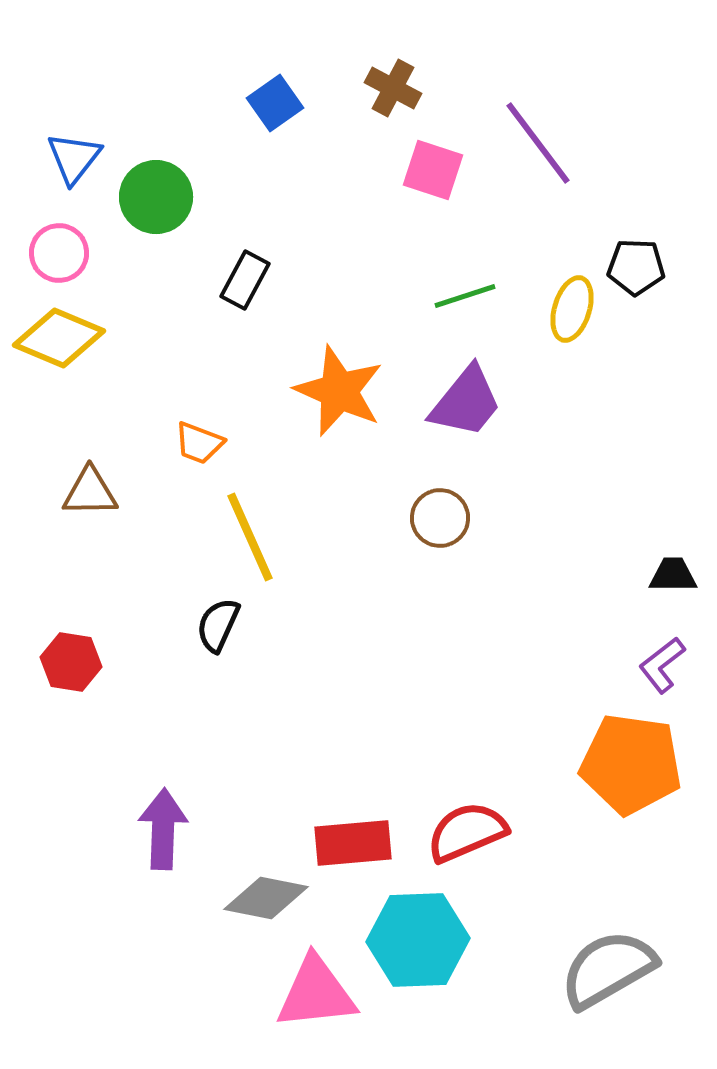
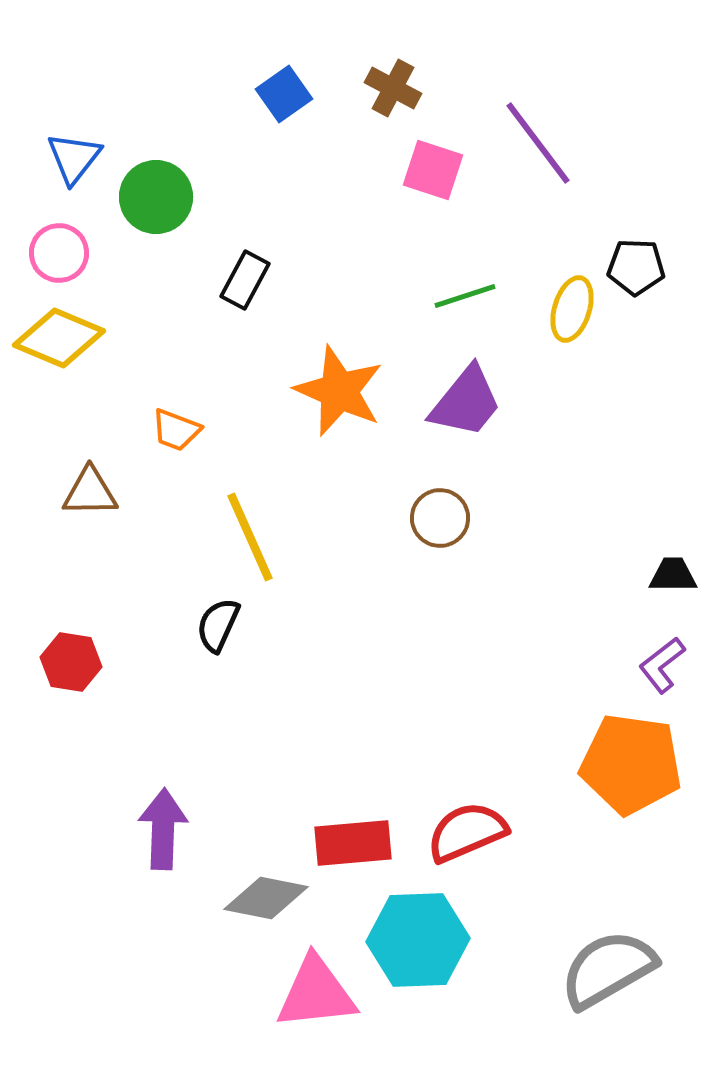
blue square: moved 9 px right, 9 px up
orange trapezoid: moved 23 px left, 13 px up
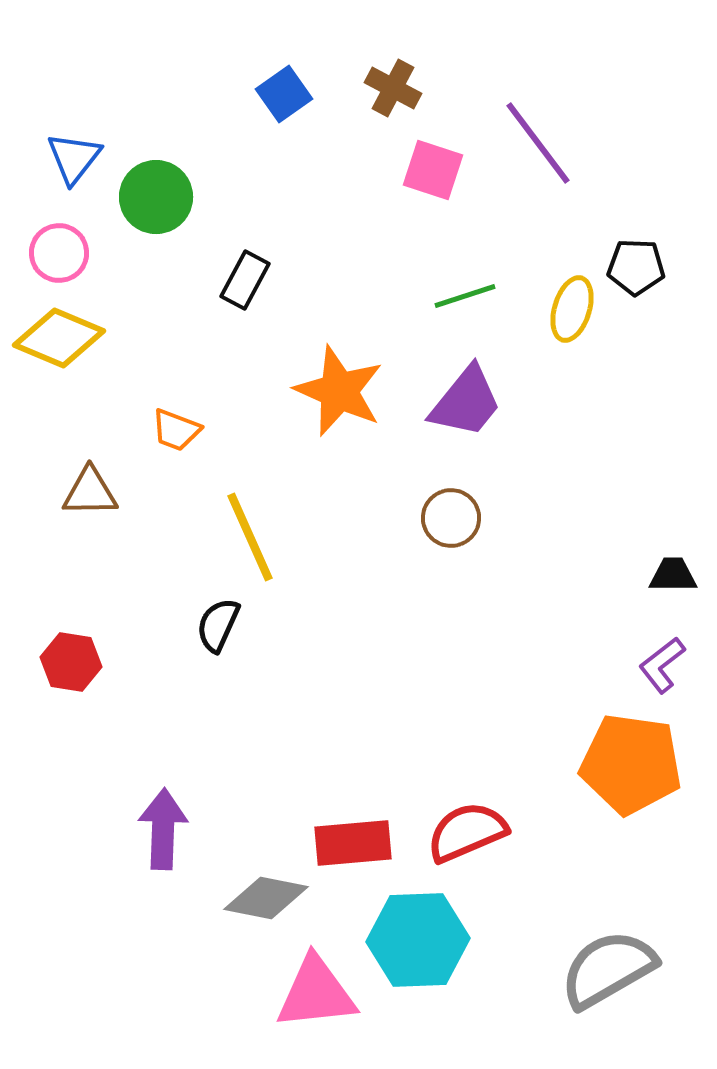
brown circle: moved 11 px right
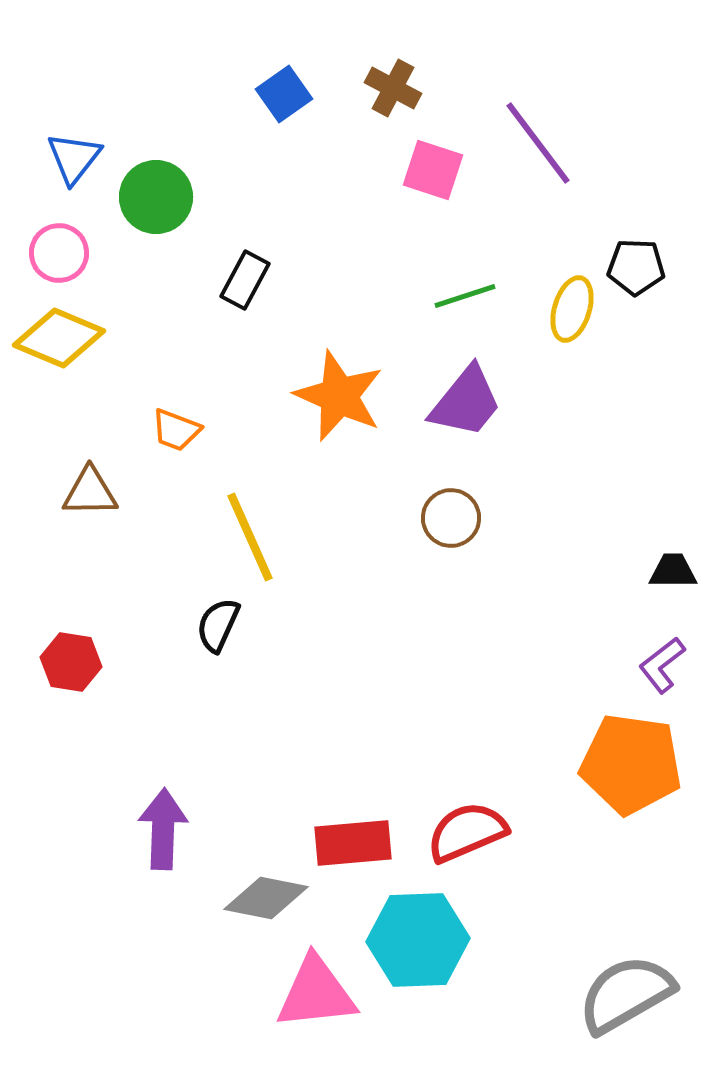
orange star: moved 5 px down
black trapezoid: moved 4 px up
gray semicircle: moved 18 px right, 25 px down
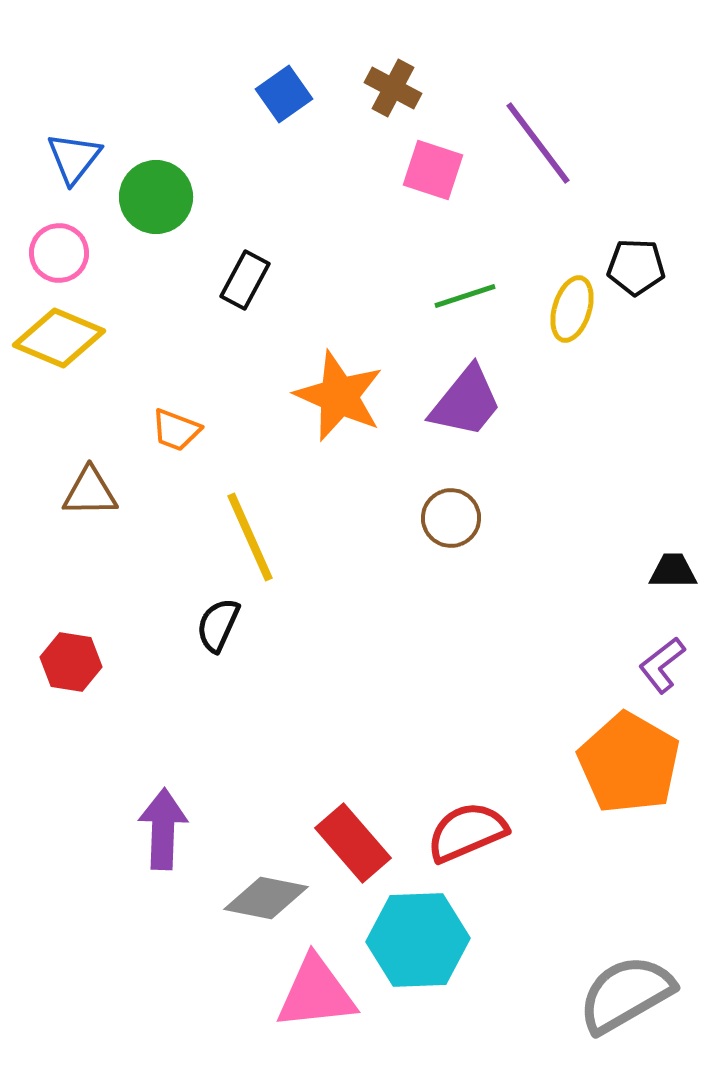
orange pentagon: moved 2 px left, 1 px up; rotated 22 degrees clockwise
red rectangle: rotated 54 degrees clockwise
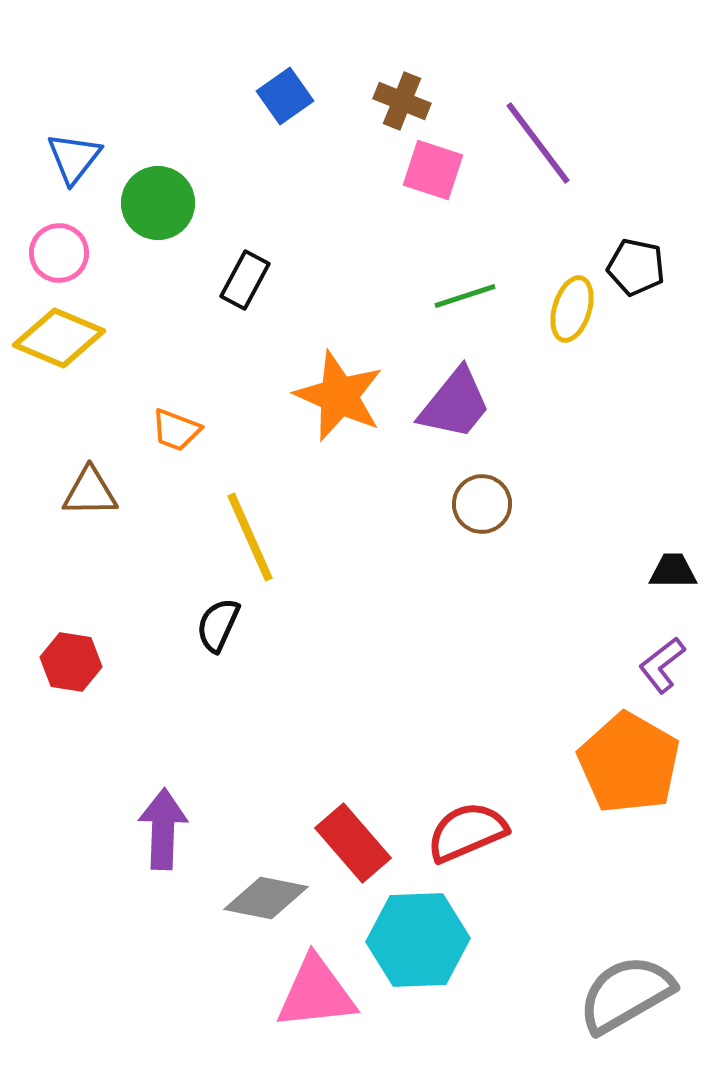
brown cross: moved 9 px right, 13 px down; rotated 6 degrees counterclockwise
blue square: moved 1 px right, 2 px down
green circle: moved 2 px right, 6 px down
black pentagon: rotated 10 degrees clockwise
purple trapezoid: moved 11 px left, 2 px down
brown circle: moved 31 px right, 14 px up
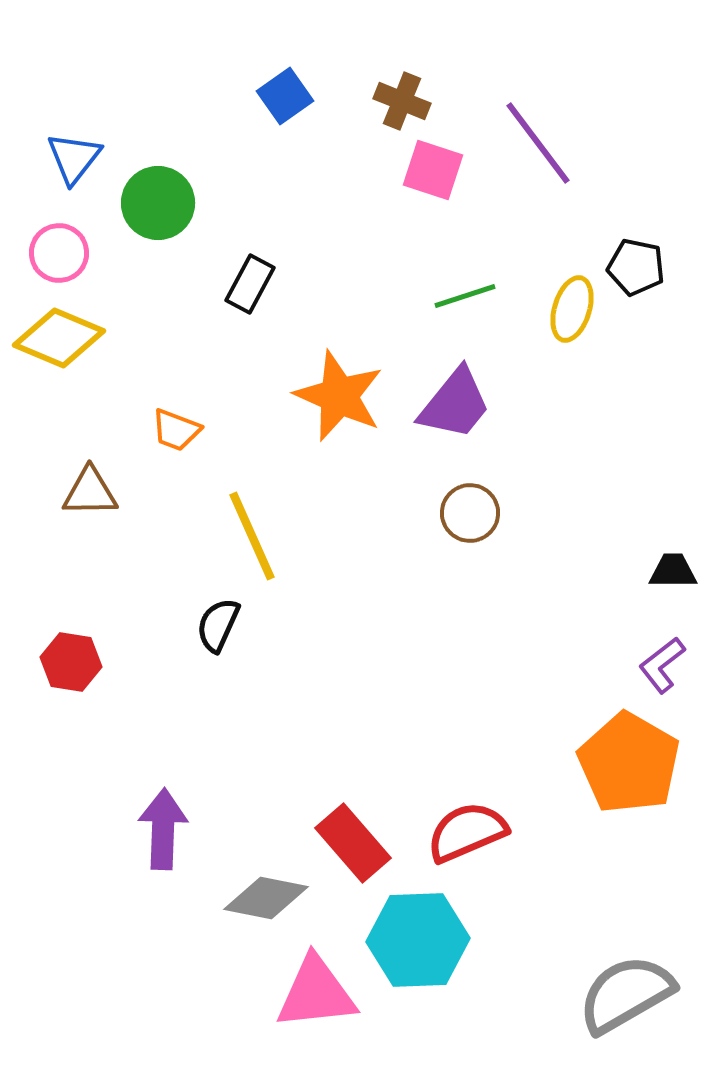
black rectangle: moved 5 px right, 4 px down
brown circle: moved 12 px left, 9 px down
yellow line: moved 2 px right, 1 px up
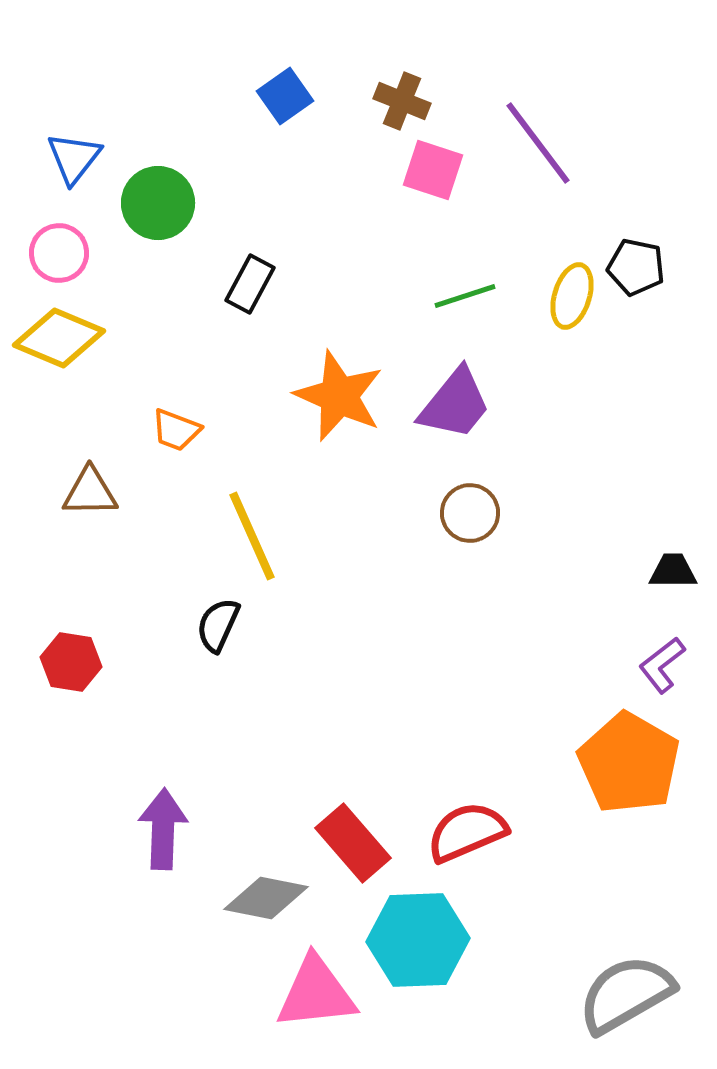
yellow ellipse: moved 13 px up
